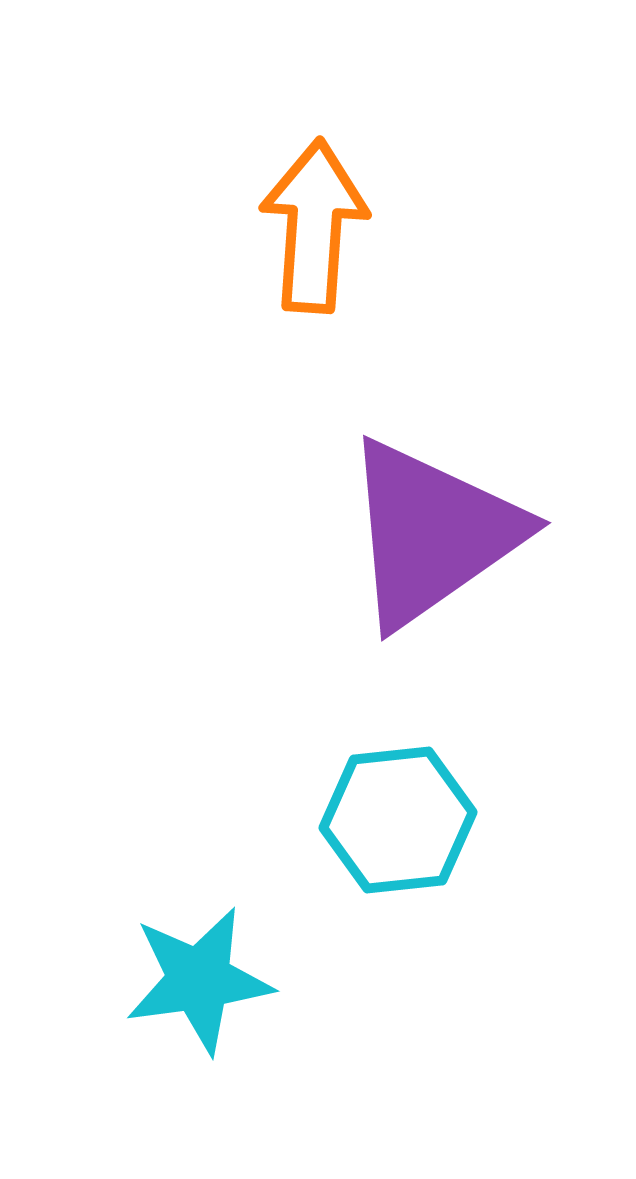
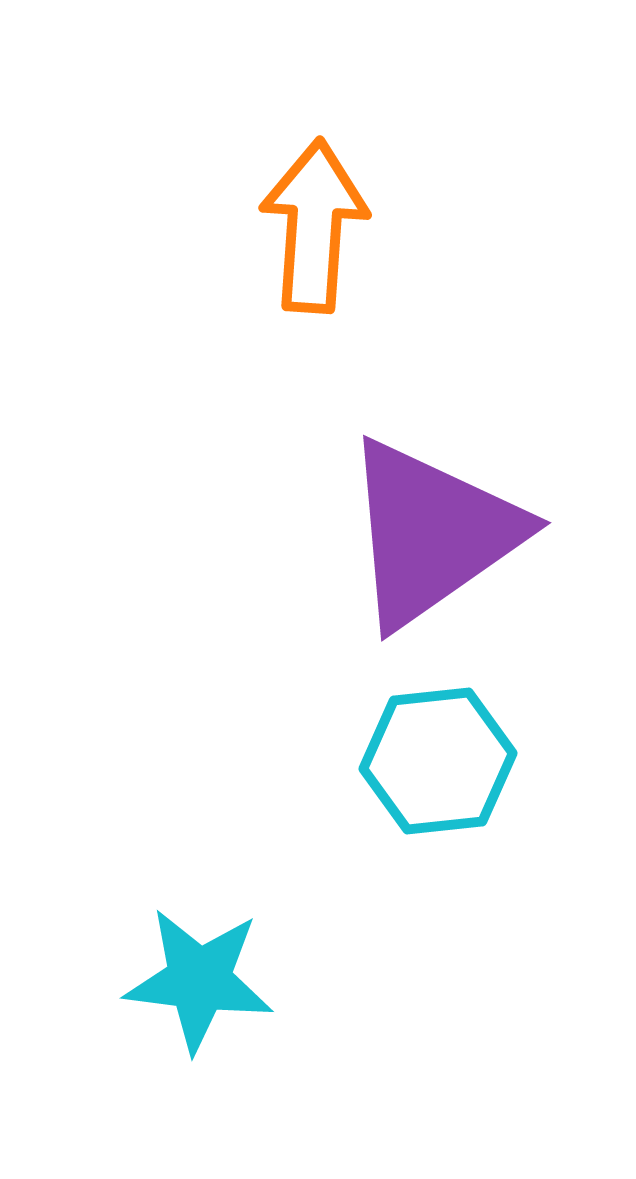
cyan hexagon: moved 40 px right, 59 px up
cyan star: rotated 15 degrees clockwise
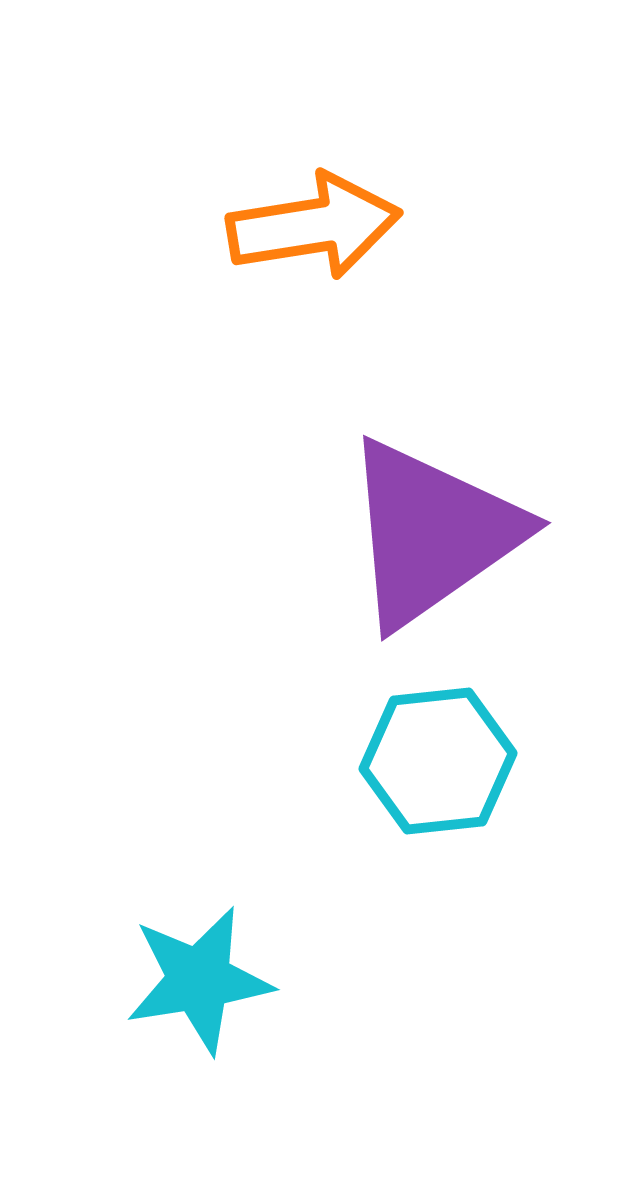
orange arrow: rotated 77 degrees clockwise
cyan star: rotated 16 degrees counterclockwise
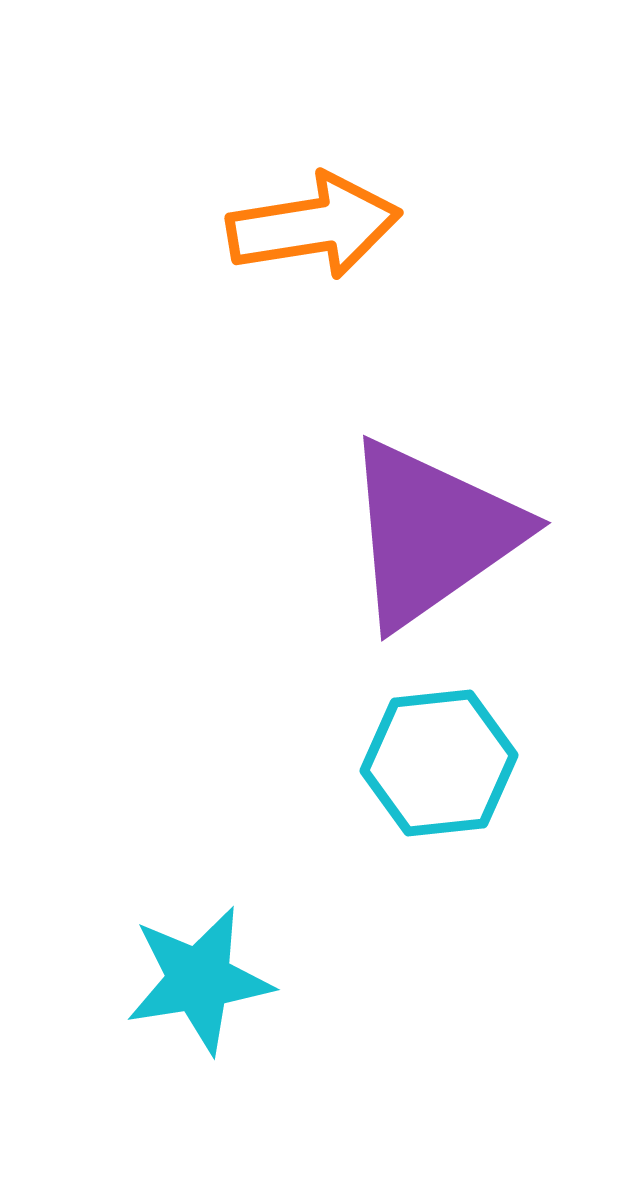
cyan hexagon: moved 1 px right, 2 px down
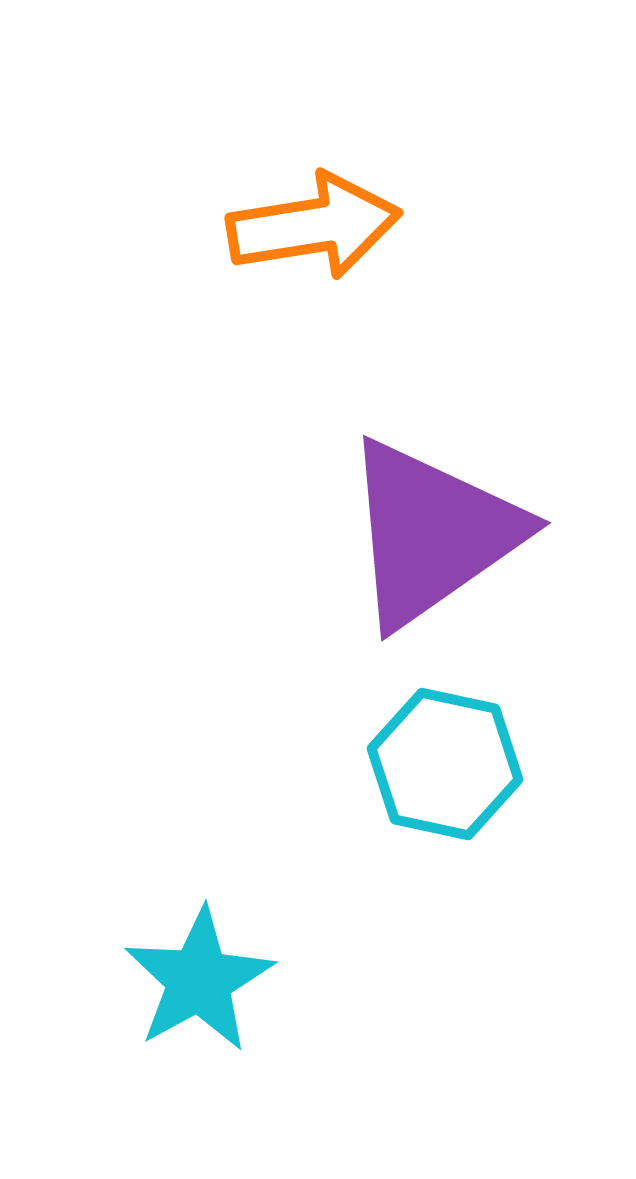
cyan hexagon: moved 6 px right, 1 px down; rotated 18 degrees clockwise
cyan star: rotated 20 degrees counterclockwise
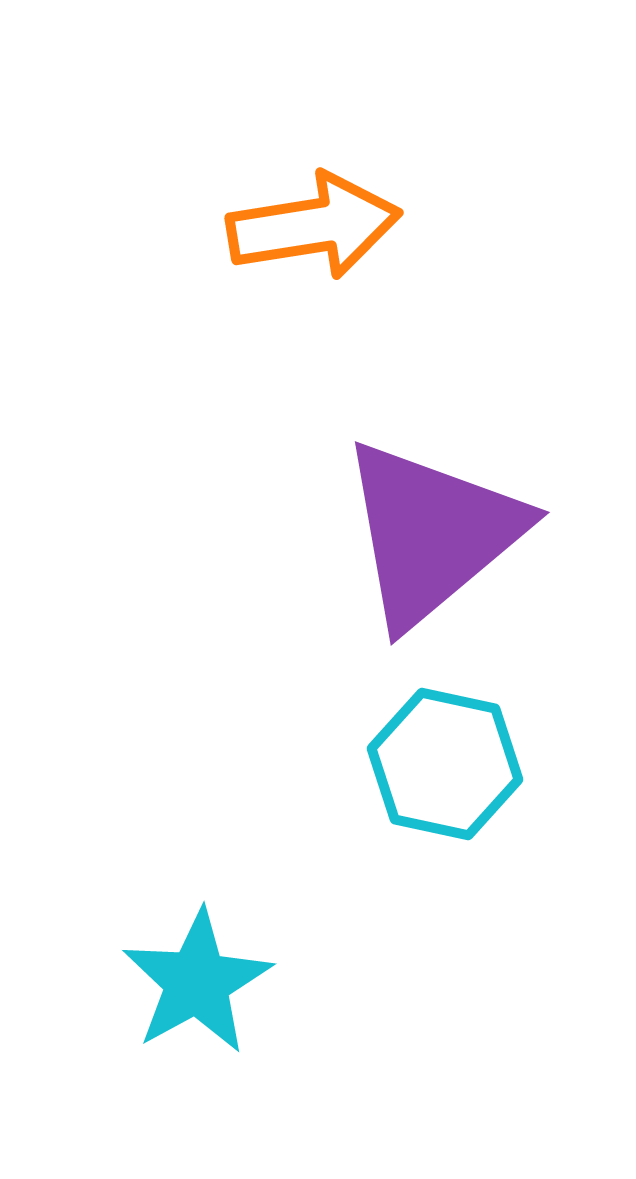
purple triangle: rotated 5 degrees counterclockwise
cyan star: moved 2 px left, 2 px down
